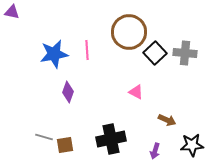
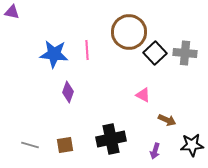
blue star: rotated 16 degrees clockwise
pink triangle: moved 7 px right, 3 px down
gray line: moved 14 px left, 8 px down
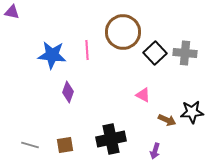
brown circle: moved 6 px left
blue star: moved 2 px left, 1 px down
black star: moved 33 px up
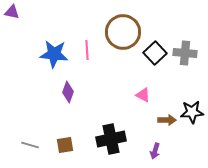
blue star: moved 2 px right, 1 px up
brown arrow: rotated 24 degrees counterclockwise
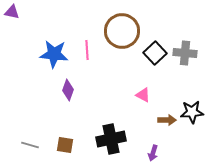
brown circle: moved 1 px left, 1 px up
purple diamond: moved 2 px up
brown square: rotated 18 degrees clockwise
purple arrow: moved 2 px left, 2 px down
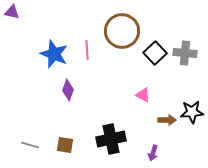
blue star: rotated 16 degrees clockwise
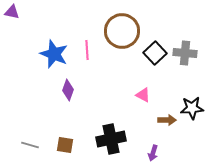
black star: moved 4 px up
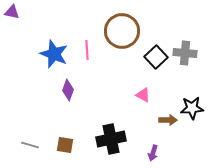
black square: moved 1 px right, 4 px down
brown arrow: moved 1 px right
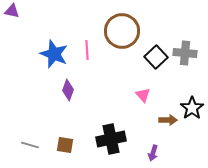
purple triangle: moved 1 px up
pink triangle: rotated 21 degrees clockwise
black star: rotated 30 degrees counterclockwise
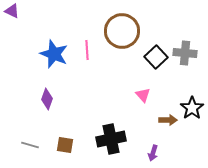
purple triangle: rotated 14 degrees clockwise
purple diamond: moved 21 px left, 9 px down
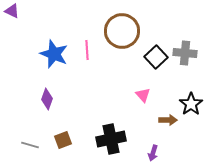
black star: moved 1 px left, 4 px up
brown square: moved 2 px left, 5 px up; rotated 30 degrees counterclockwise
